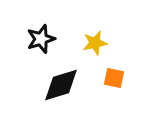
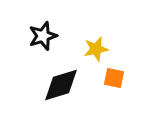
black star: moved 2 px right, 3 px up
yellow star: moved 1 px right, 6 px down
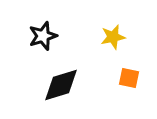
yellow star: moved 17 px right, 12 px up
orange square: moved 15 px right
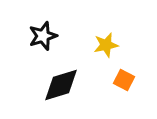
yellow star: moved 7 px left, 8 px down
orange square: moved 5 px left, 2 px down; rotated 15 degrees clockwise
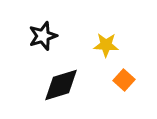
yellow star: rotated 15 degrees clockwise
orange square: rotated 15 degrees clockwise
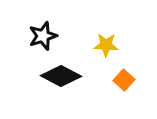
black diamond: moved 9 px up; rotated 45 degrees clockwise
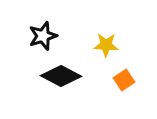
orange square: rotated 15 degrees clockwise
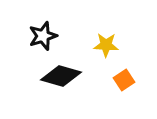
black diamond: rotated 12 degrees counterclockwise
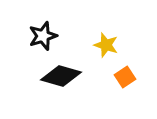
yellow star: rotated 15 degrees clockwise
orange square: moved 1 px right, 3 px up
